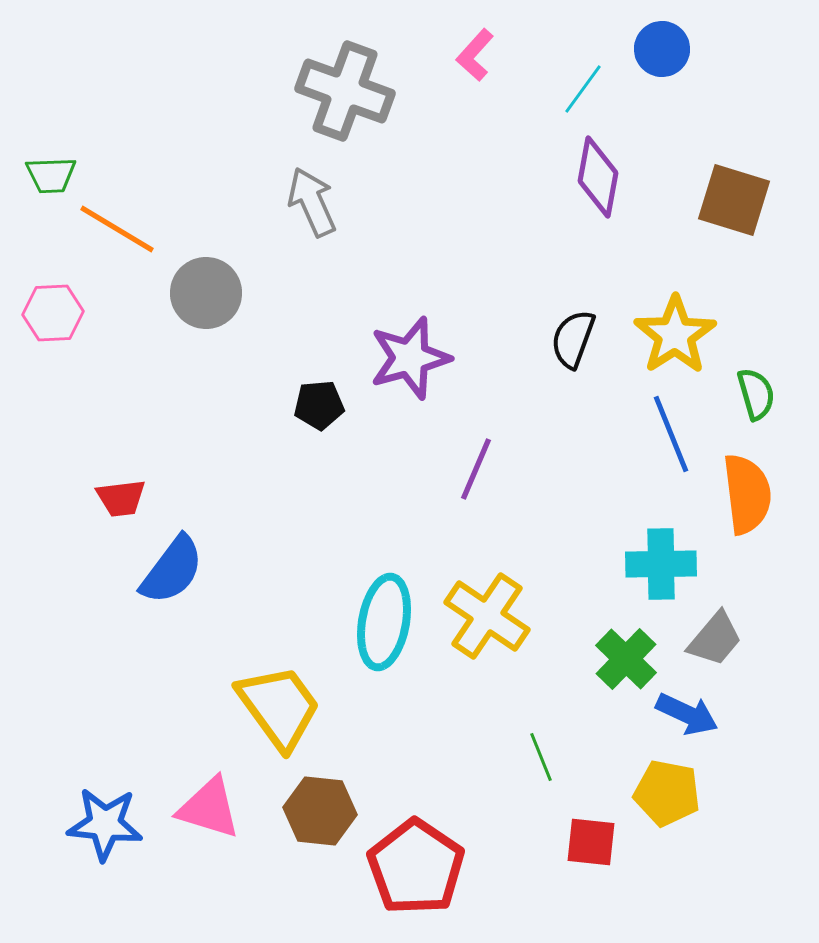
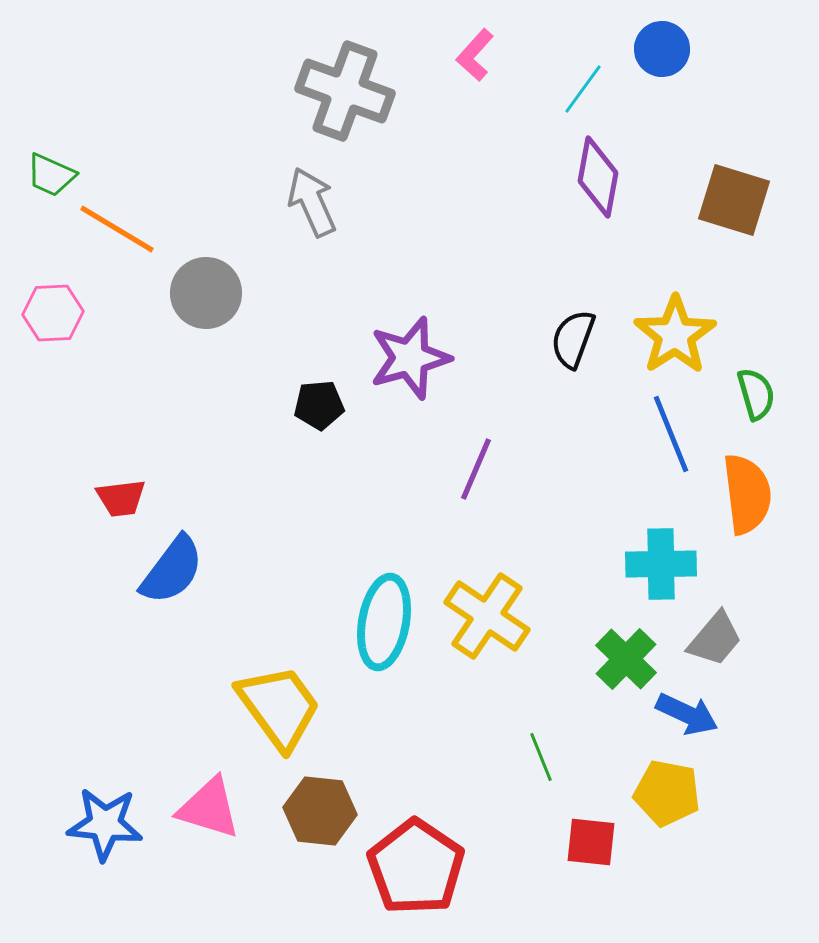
green trapezoid: rotated 26 degrees clockwise
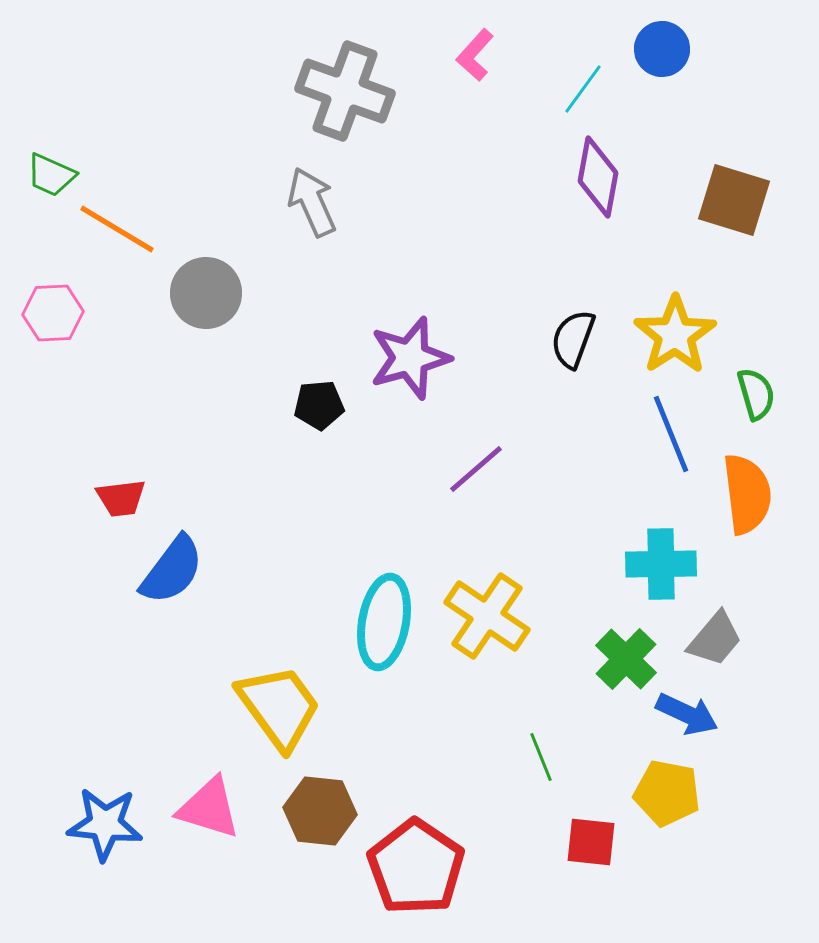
purple line: rotated 26 degrees clockwise
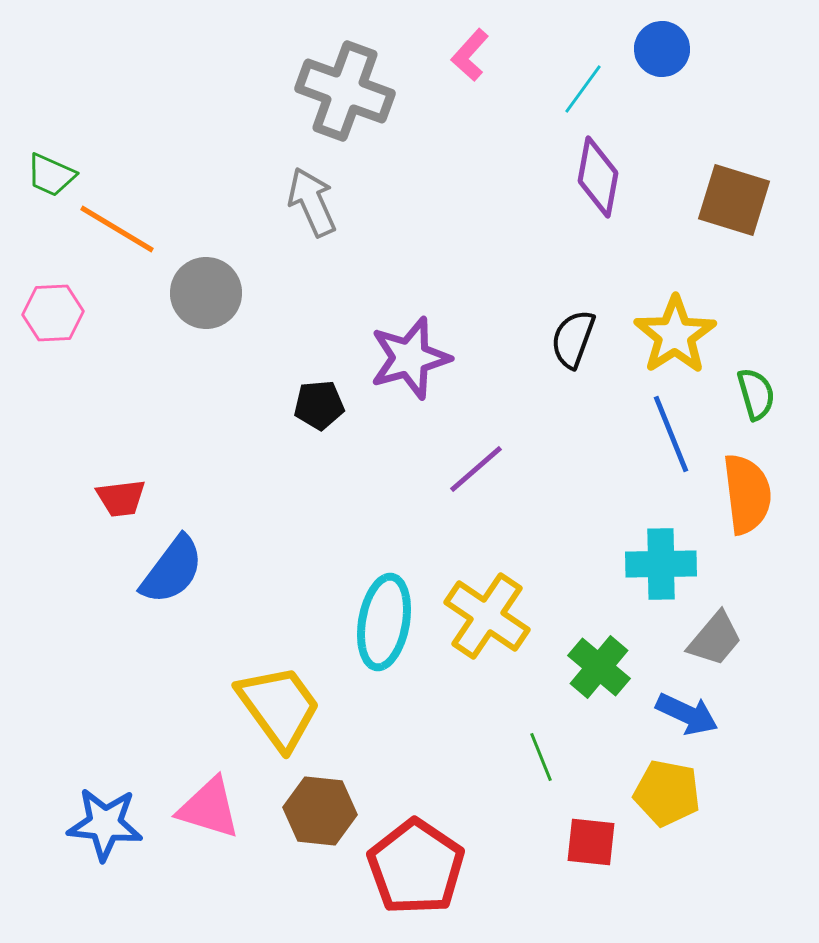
pink L-shape: moved 5 px left
green cross: moved 27 px left, 8 px down; rotated 4 degrees counterclockwise
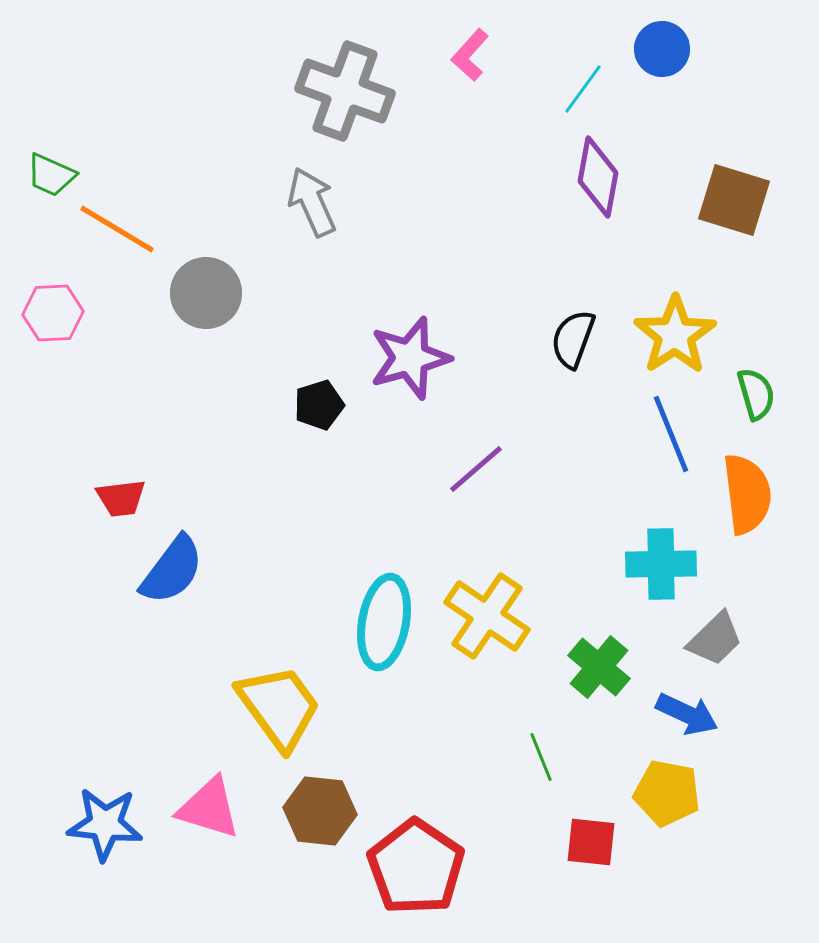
black pentagon: rotated 12 degrees counterclockwise
gray trapezoid: rotated 6 degrees clockwise
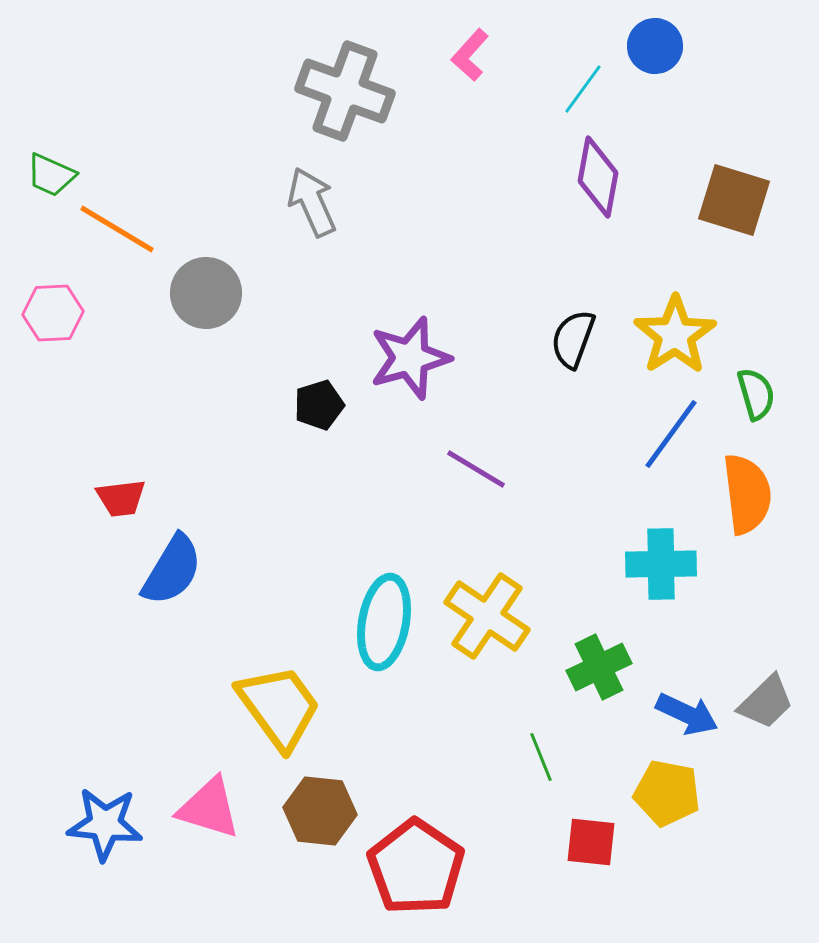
blue circle: moved 7 px left, 3 px up
blue line: rotated 58 degrees clockwise
purple line: rotated 72 degrees clockwise
blue semicircle: rotated 6 degrees counterclockwise
gray trapezoid: moved 51 px right, 63 px down
green cross: rotated 24 degrees clockwise
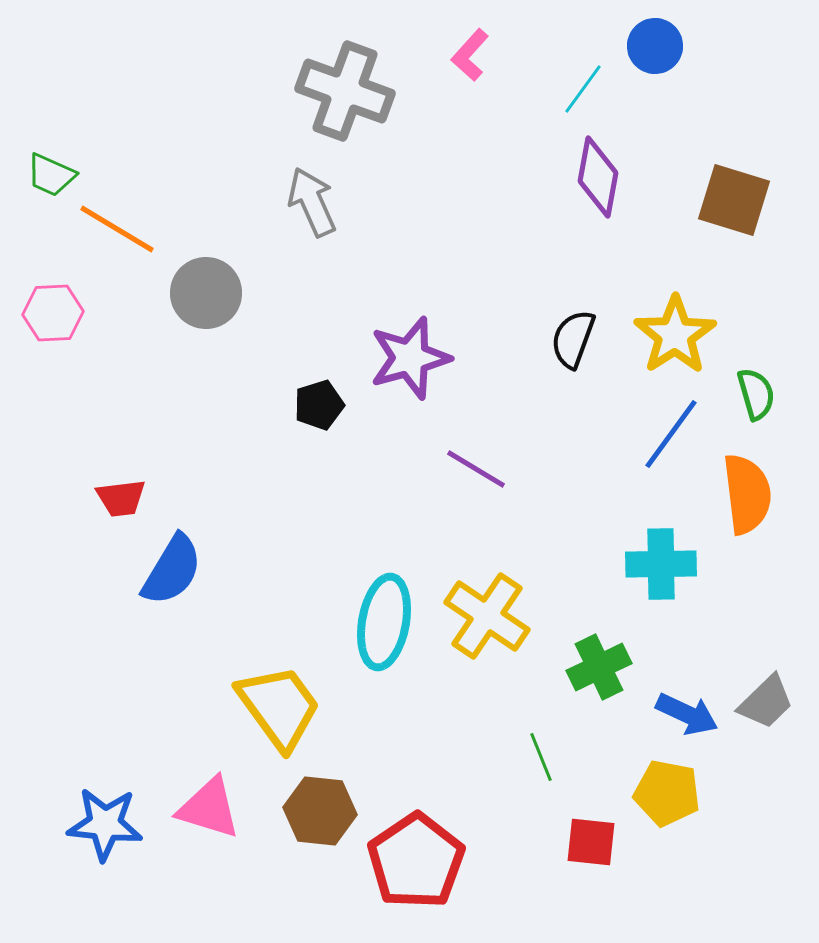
red pentagon: moved 6 px up; rotated 4 degrees clockwise
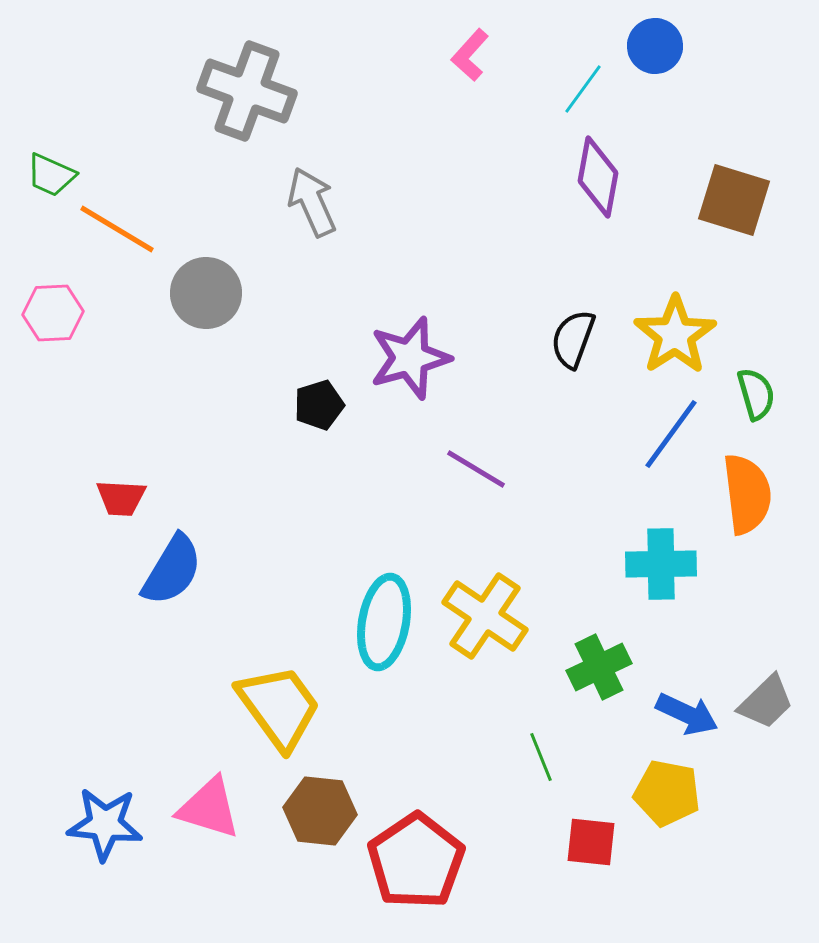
gray cross: moved 98 px left
red trapezoid: rotated 10 degrees clockwise
yellow cross: moved 2 px left
